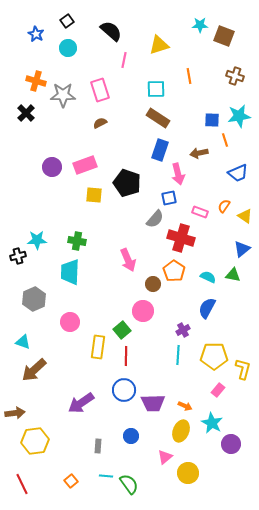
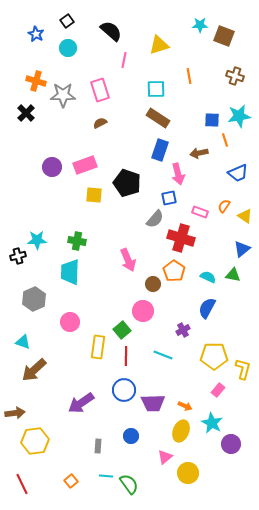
cyan line at (178, 355): moved 15 px left; rotated 72 degrees counterclockwise
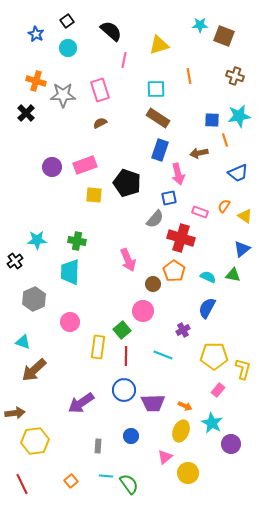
black cross at (18, 256): moved 3 px left, 5 px down; rotated 21 degrees counterclockwise
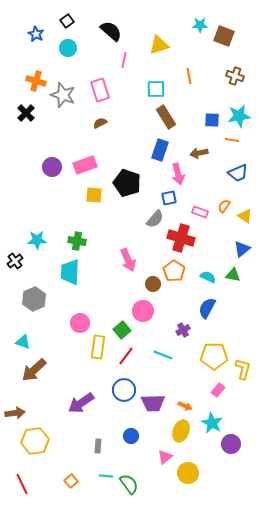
gray star at (63, 95): rotated 20 degrees clockwise
brown rectangle at (158, 118): moved 8 px right, 1 px up; rotated 25 degrees clockwise
orange line at (225, 140): moved 7 px right; rotated 64 degrees counterclockwise
pink circle at (70, 322): moved 10 px right, 1 px down
red line at (126, 356): rotated 36 degrees clockwise
